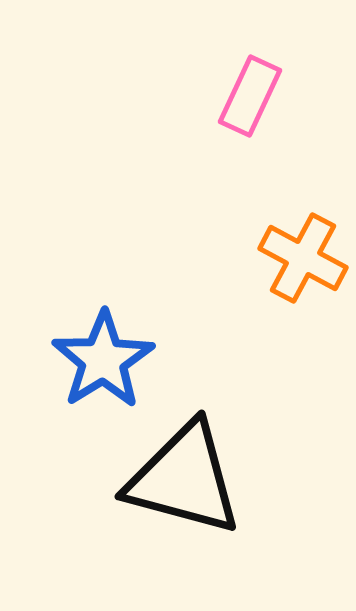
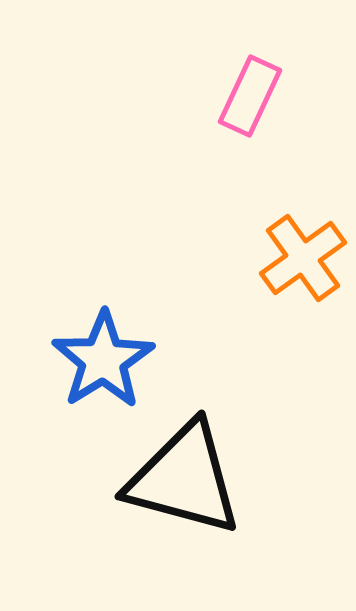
orange cross: rotated 26 degrees clockwise
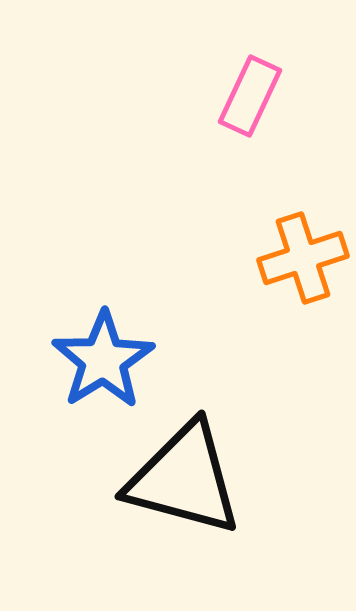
orange cross: rotated 18 degrees clockwise
